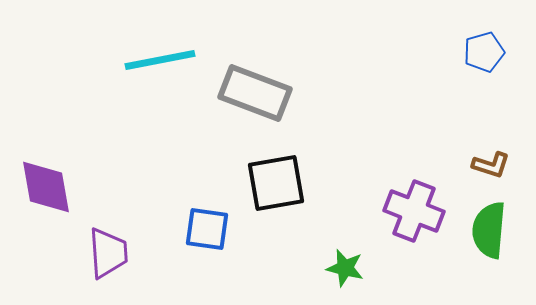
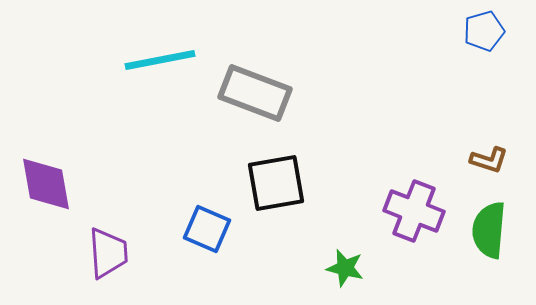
blue pentagon: moved 21 px up
brown L-shape: moved 2 px left, 5 px up
purple diamond: moved 3 px up
blue square: rotated 15 degrees clockwise
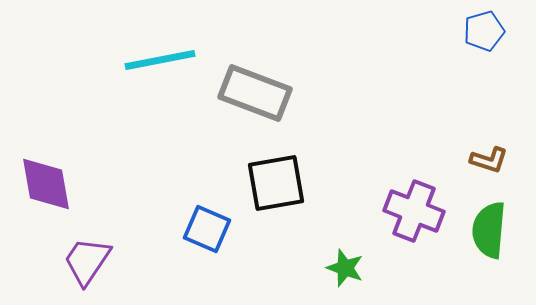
purple trapezoid: moved 21 px left, 8 px down; rotated 142 degrees counterclockwise
green star: rotated 6 degrees clockwise
